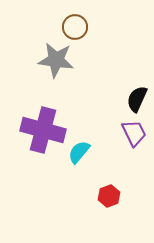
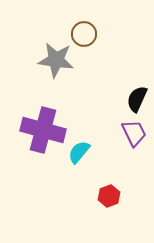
brown circle: moved 9 px right, 7 px down
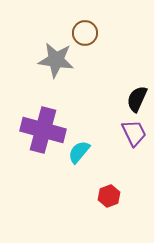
brown circle: moved 1 px right, 1 px up
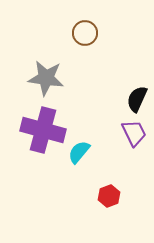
gray star: moved 10 px left, 18 px down
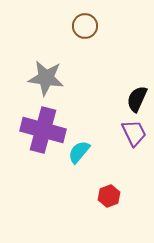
brown circle: moved 7 px up
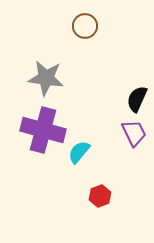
red hexagon: moved 9 px left
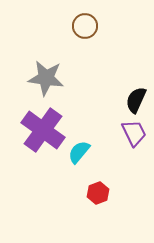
black semicircle: moved 1 px left, 1 px down
purple cross: rotated 21 degrees clockwise
red hexagon: moved 2 px left, 3 px up
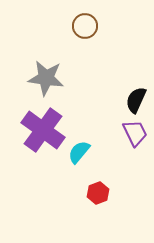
purple trapezoid: moved 1 px right
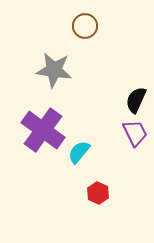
gray star: moved 8 px right, 8 px up
red hexagon: rotated 15 degrees counterclockwise
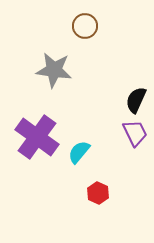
purple cross: moved 6 px left, 7 px down
